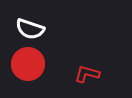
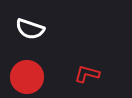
red circle: moved 1 px left, 13 px down
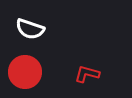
red circle: moved 2 px left, 5 px up
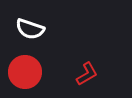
red L-shape: rotated 135 degrees clockwise
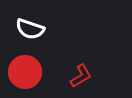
red L-shape: moved 6 px left, 2 px down
